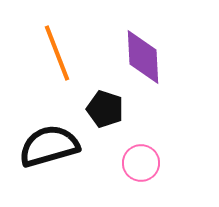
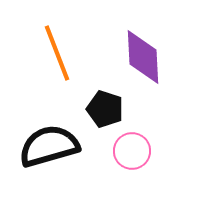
pink circle: moved 9 px left, 12 px up
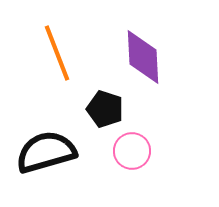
black semicircle: moved 3 px left, 6 px down
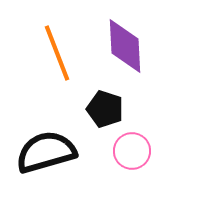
purple diamond: moved 18 px left, 11 px up
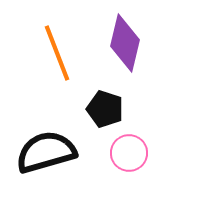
purple diamond: moved 3 px up; rotated 16 degrees clockwise
pink circle: moved 3 px left, 2 px down
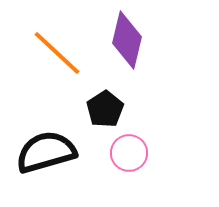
purple diamond: moved 2 px right, 3 px up
orange line: rotated 26 degrees counterclockwise
black pentagon: rotated 21 degrees clockwise
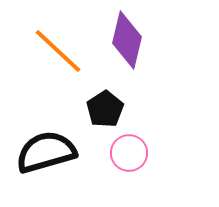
orange line: moved 1 px right, 2 px up
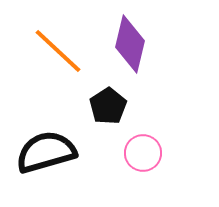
purple diamond: moved 3 px right, 4 px down
black pentagon: moved 3 px right, 3 px up
pink circle: moved 14 px right
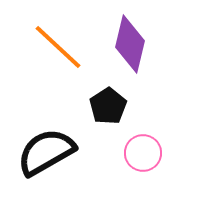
orange line: moved 4 px up
black semicircle: rotated 14 degrees counterclockwise
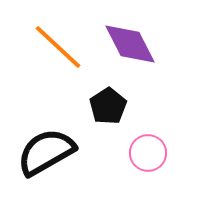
purple diamond: rotated 40 degrees counterclockwise
pink circle: moved 5 px right
